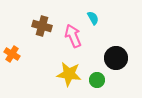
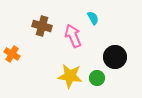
black circle: moved 1 px left, 1 px up
yellow star: moved 1 px right, 2 px down
green circle: moved 2 px up
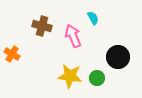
black circle: moved 3 px right
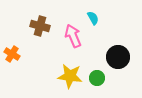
brown cross: moved 2 px left
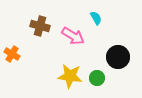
cyan semicircle: moved 3 px right
pink arrow: rotated 145 degrees clockwise
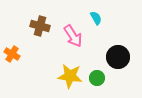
pink arrow: rotated 25 degrees clockwise
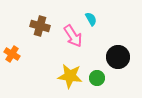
cyan semicircle: moved 5 px left, 1 px down
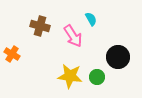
green circle: moved 1 px up
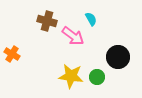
brown cross: moved 7 px right, 5 px up
pink arrow: rotated 20 degrees counterclockwise
yellow star: moved 1 px right
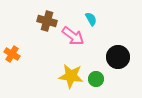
green circle: moved 1 px left, 2 px down
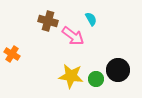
brown cross: moved 1 px right
black circle: moved 13 px down
